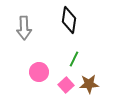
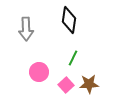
gray arrow: moved 2 px right, 1 px down
green line: moved 1 px left, 1 px up
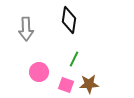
green line: moved 1 px right, 1 px down
pink square: rotated 28 degrees counterclockwise
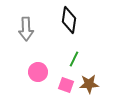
pink circle: moved 1 px left
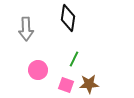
black diamond: moved 1 px left, 2 px up
pink circle: moved 2 px up
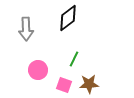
black diamond: rotated 44 degrees clockwise
pink square: moved 2 px left
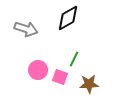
black diamond: rotated 8 degrees clockwise
gray arrow: rotated 70 degrees counterclockwise
pink square: moved 4 px left, 8 px up
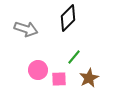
black diamond: rotated 16 degrees counterclockwise
green line: moved 2 px up; rotated 14 degrees clockwise
pink square: moved 1 px left, 2 px down; rotated 21 degrees counterclockwise
brown star: moved 6 px up; rotated 24 degrees counterclockwise
